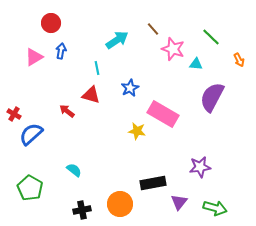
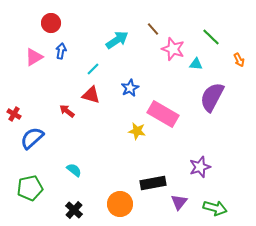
cyan line: moved 4 px left, 1 px down; rotated 56 degrees clockwise
blue semicircle: moved 1 px right, 4 px down
purple star: rotated 10 degrees counterclockwise
green pentagon: rotated 30 degrees clockwise
black cross: moved 8 px left; rotated 36 degrees counterclockwise
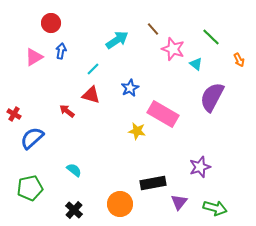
cyan triangle: rotated 32 degrees clockwise
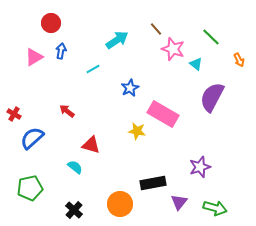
brown line: moved 3 px right
cyan line: rotated 16 degrees clockwise
red triangle: moved 50 px down
cyan semicircle: moved 1 px right, 3 px up
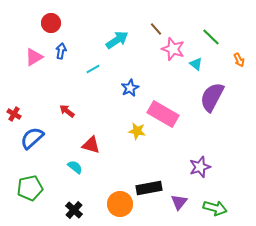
black rectangle: moved 4 px left, 5 px down
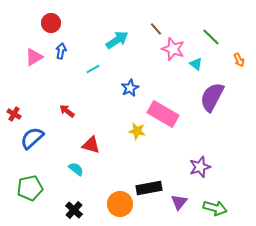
cyan semicircle: moved 1 px right, 2 px down
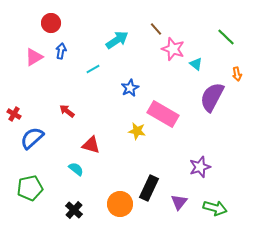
green line: moved 15 px right
orange arrow: moved 2 px left, 14 px down; rotated 16 degrees clockwise
black rectangle: rotated 55 degrees counterclockwise
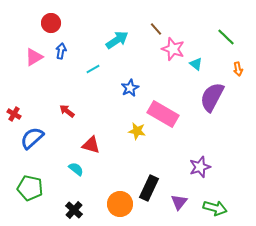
orange arrow: moved 1 px right, 5 px up
green pentagon: rotated 25 degrees clockwise
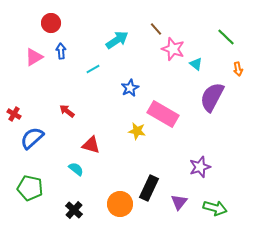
blue arrow: rotated 14 degrees counterclockwise
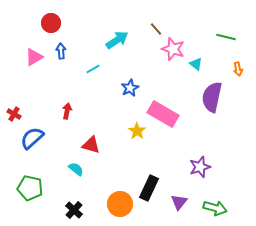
green line: rotated 30 degrees counterclockwise
purple semicircle: rotated 16 degrees counterclockwise
red arrow: rotated 63 degrees clockwise
yellow star: rotated 24 degrees clockwise
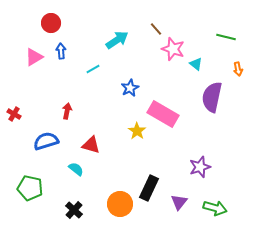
blue semicircle: moved 14 px right, 3 px down; rotated 25 degrees clockwise
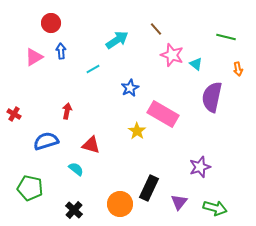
pink star: moved 1 px left, 6 px down
